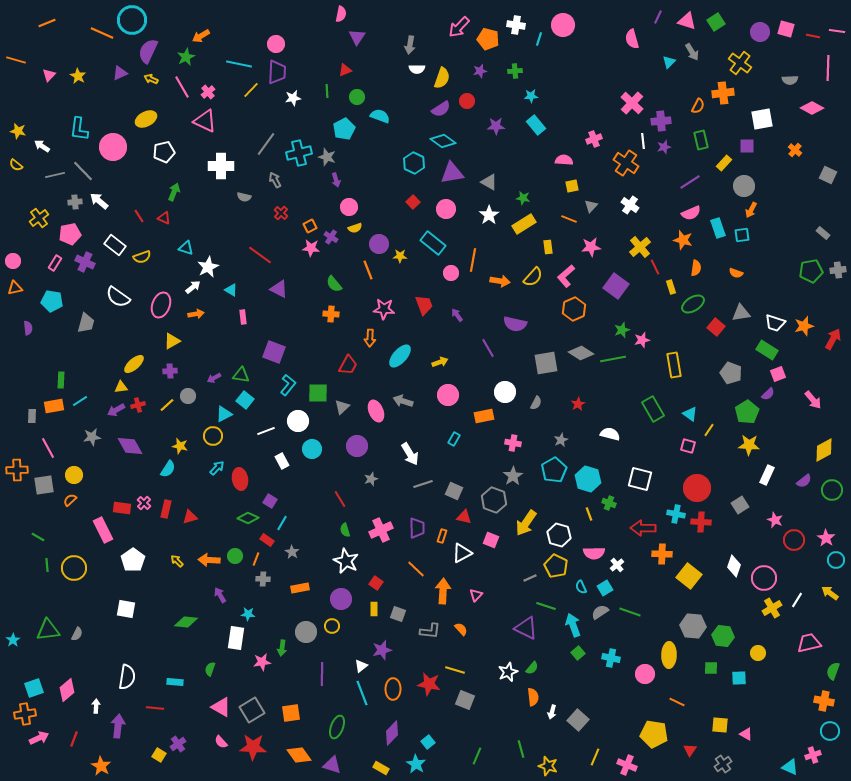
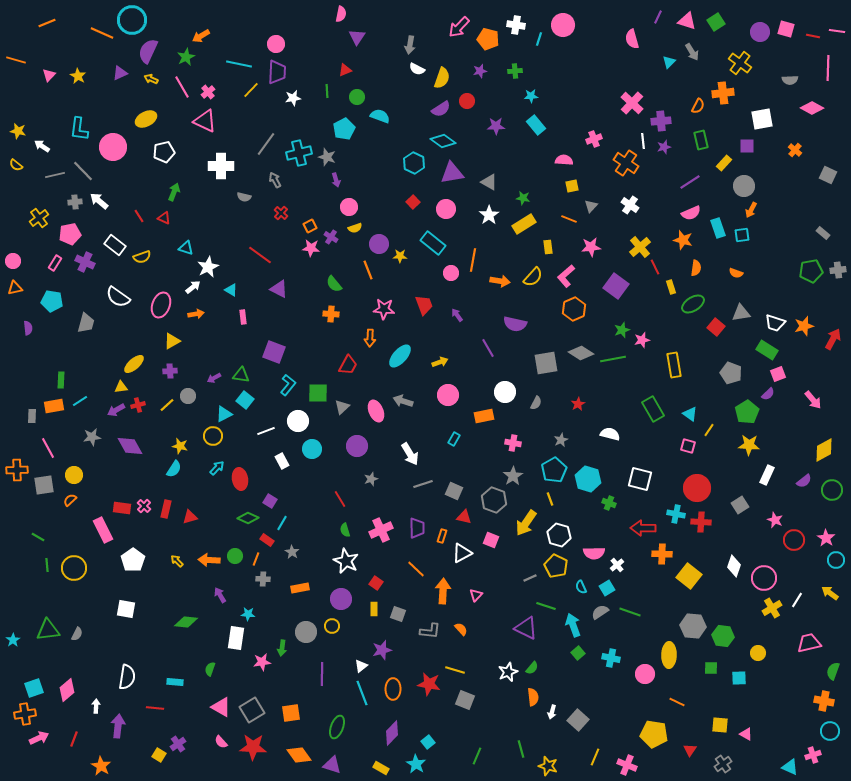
white semicircle at (417, 69): rotated 28 degrees clockwise
cyan semicircle at (168, 469): moved 6 px right
pink cross at (144, 503): moved 3 px down
yellow line at (589, 514): moved 39 px left, 15 px up
cyan square at (605, 588): moved 2 px right
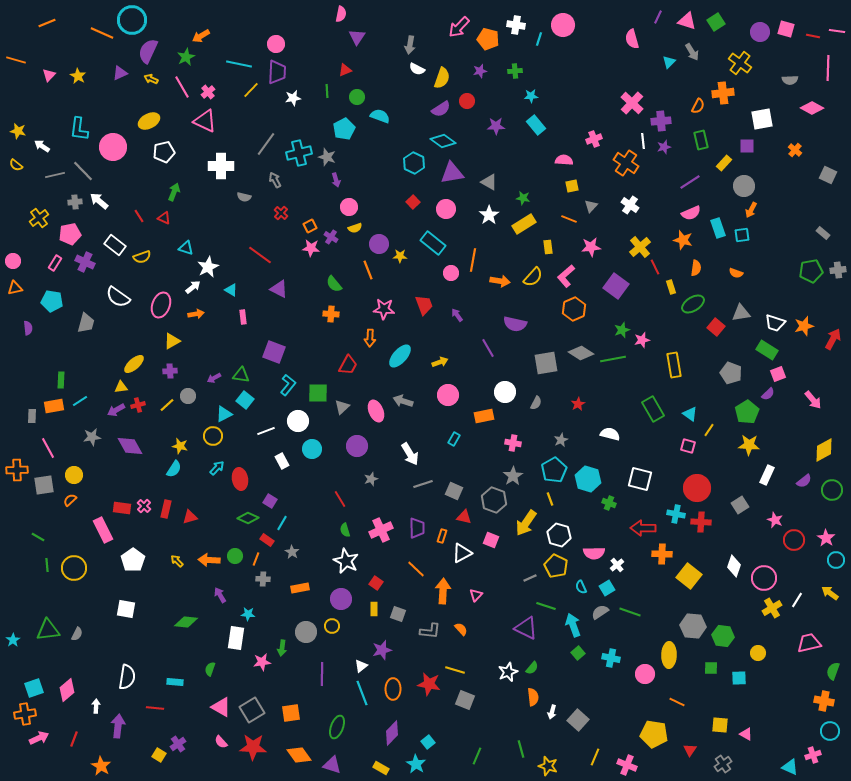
yellow ellipse at (146, 119): moved 3 px right, 2 px down
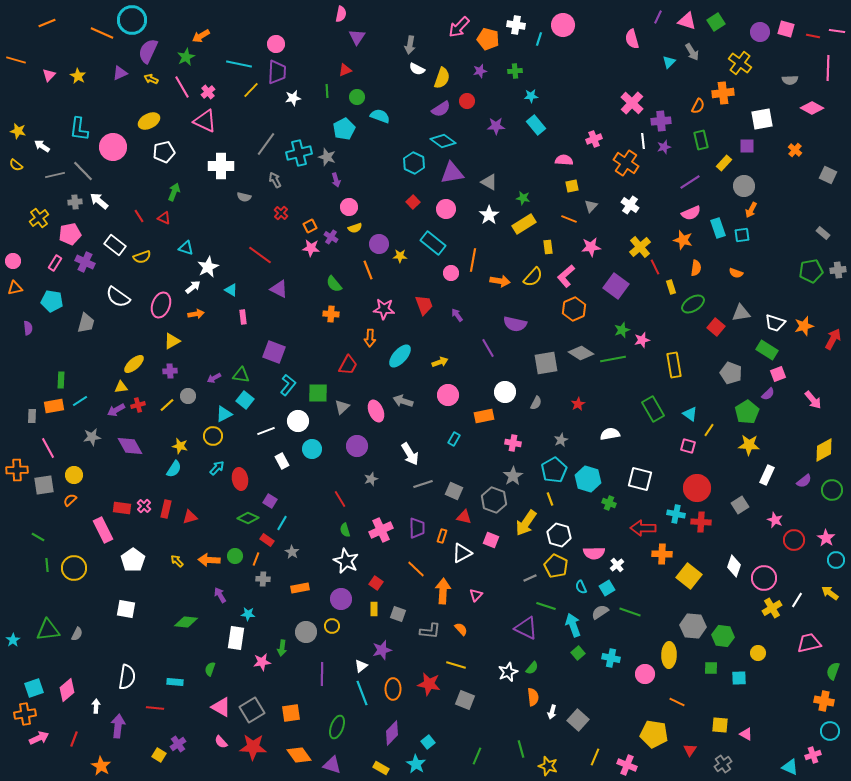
white semicircle at (610, 434): rotated 24 degrees counterclockwise
yellow line at (455, 670): moved 1 px right, 5 px up
